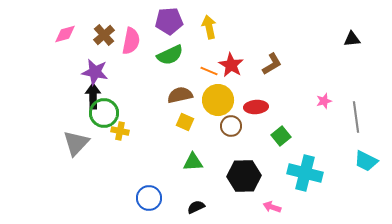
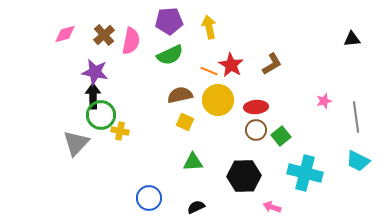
green circle: moved 3 px left, 2 px down
brown circle: moved 25 px right, 4 px down
cyan trapezoid: moved 8 px left
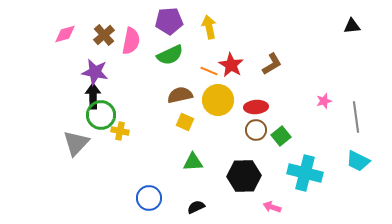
black triangle: moved 13 px up
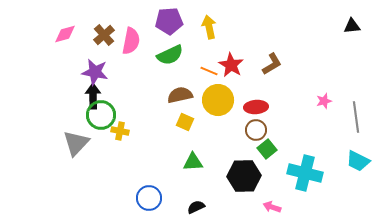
green square: moved 14 px left, 13 px down
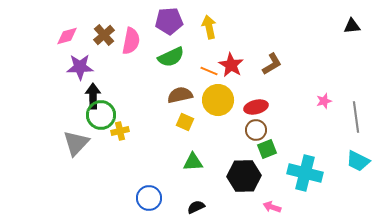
pink diamond: moved 2 px right, 2 px down
green semicircle: moved 1 px right, 2 px down
purple star: moved 15 px left, 5 px up; rotated 12 degrees counterclockwise
red ellipse: rotated 10 degrees counterclockwise
yellow cross: rotated 24 degrees counterclockwise
green square: rotated 18 degrees clockwise
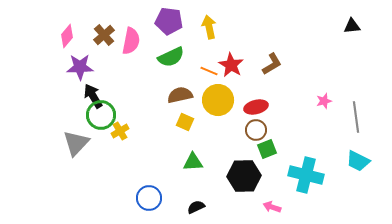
purple pentagon: rotated 12 degrees clockwise
pink diamond: rotated 35 degrees counterclockwise
black arrow: rotated 30 degrees counterclockwise
yellow cross: rotated 18 degrees counterclockwise
cyan cross: moved 1 px right, 2 px down
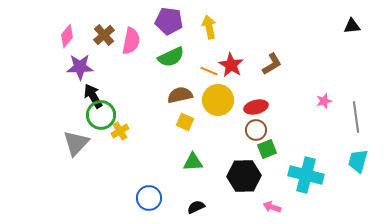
cyan trapezoid: rotated 80 degrees clockwise
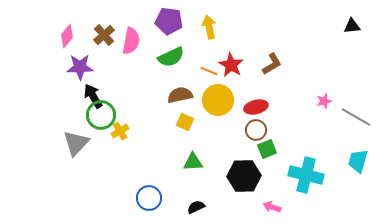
gray line: rotated 52 degrees counterclockwise
